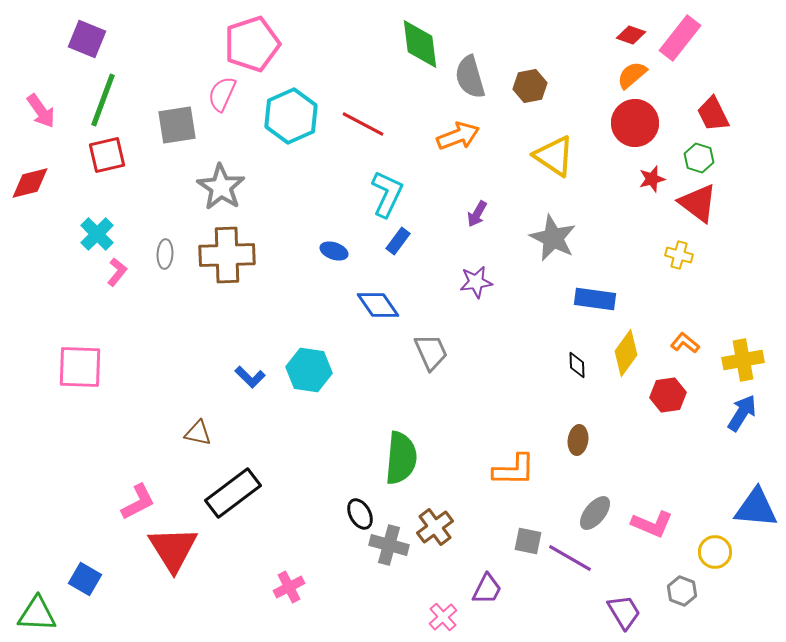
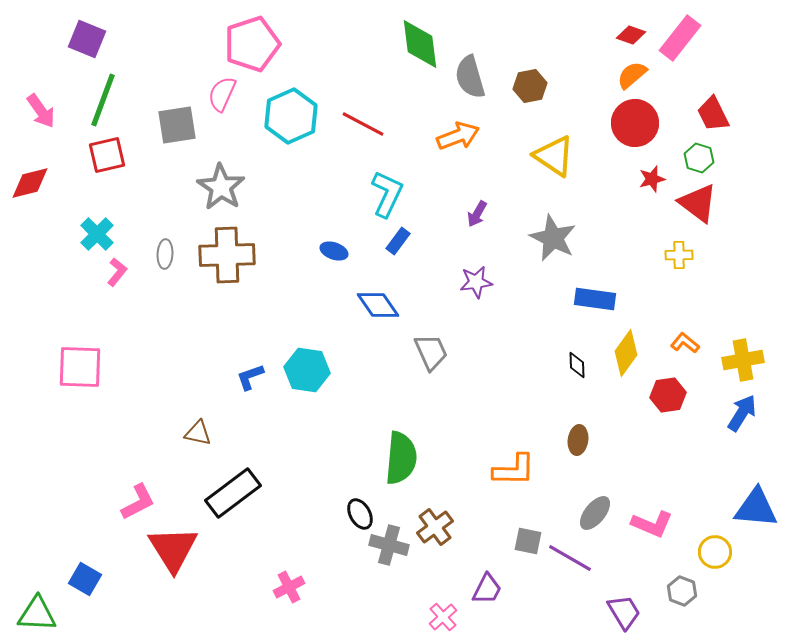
yellow cross at (679, 255): rotated 16 degrees counterclockwise
cyan hexagon at (309, 370): moved 2 px left
blue L-shape at (250, 377): rotated 116 degrees clockwise
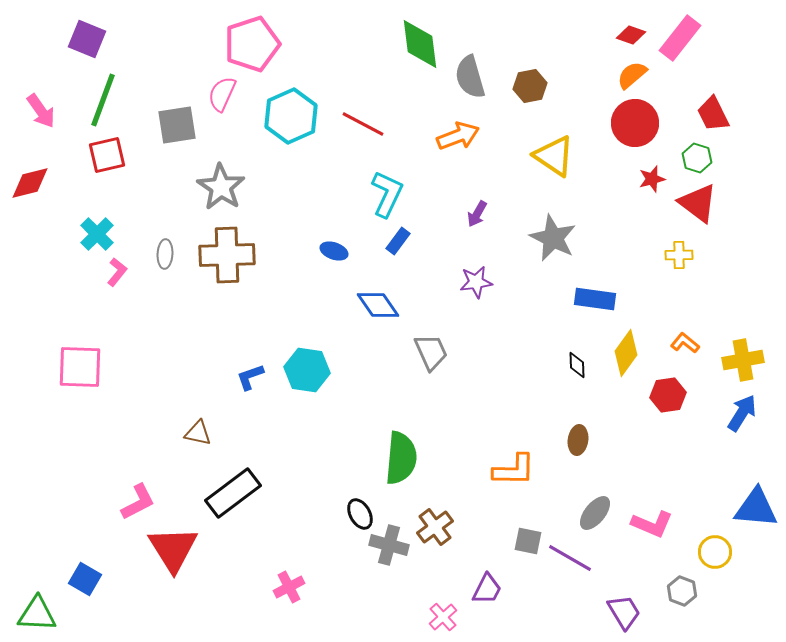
green hexagon at (699, 158): moved 2 px left
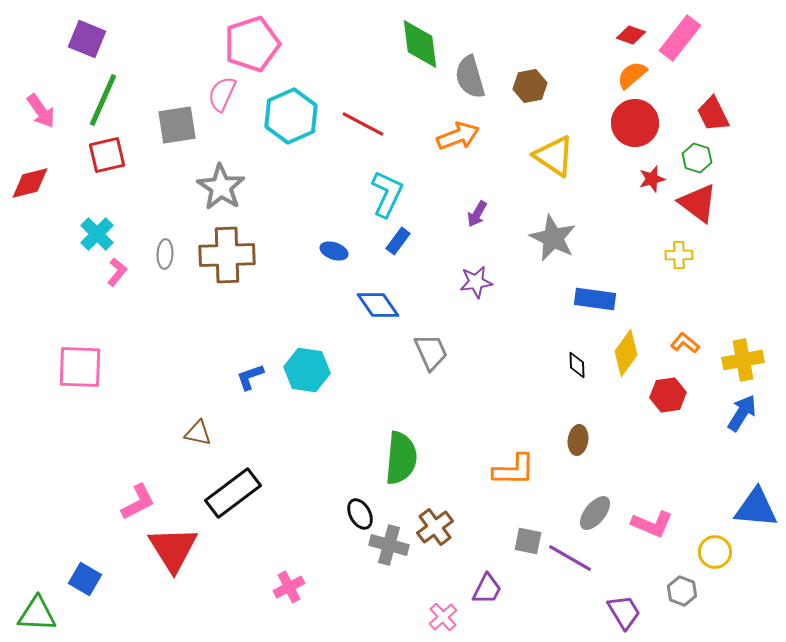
green line at (103, 100): rotated 4 degrees clockwise
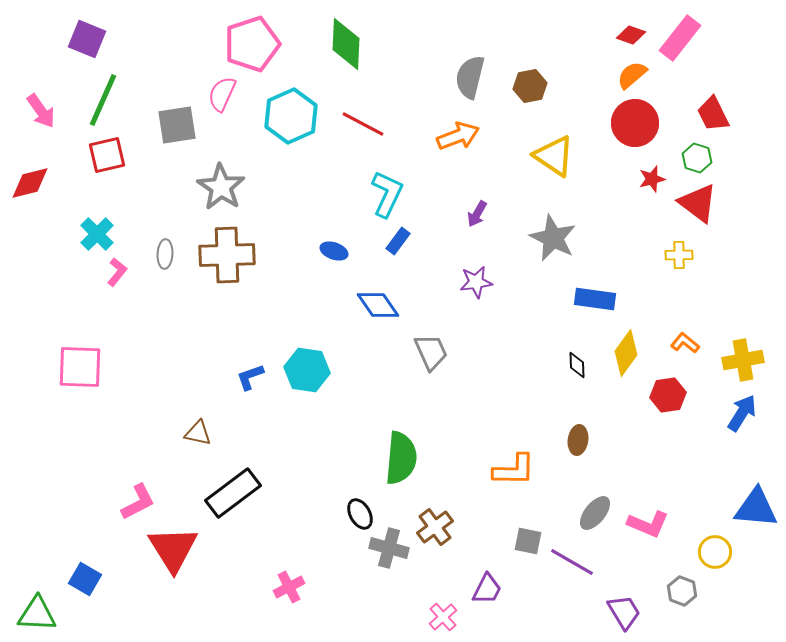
green diamond at (420, 44): moved 74 px left; rotated 10 degrees clockwise
gray semicircle at (470, 77): rotated 30 degrees clockwise
pink L-shape at (652, 524): moved 4 px left
gray cross at (389, 545): moved 3 px down
purple line at (570, 558): moved 2 px right, 4 px down
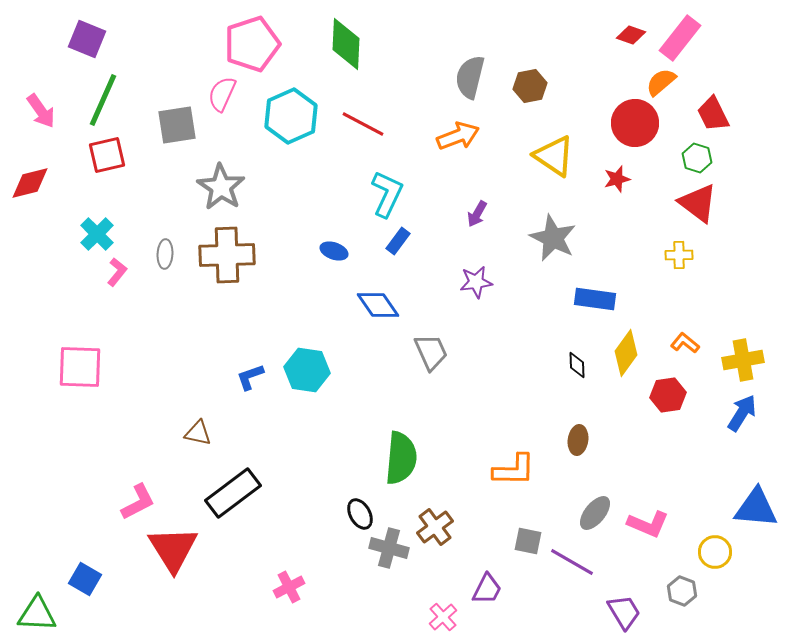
orange semicircle at (632, 75): moved 29 px right, 7 px down
red star at (652, 179): moved 35 px left
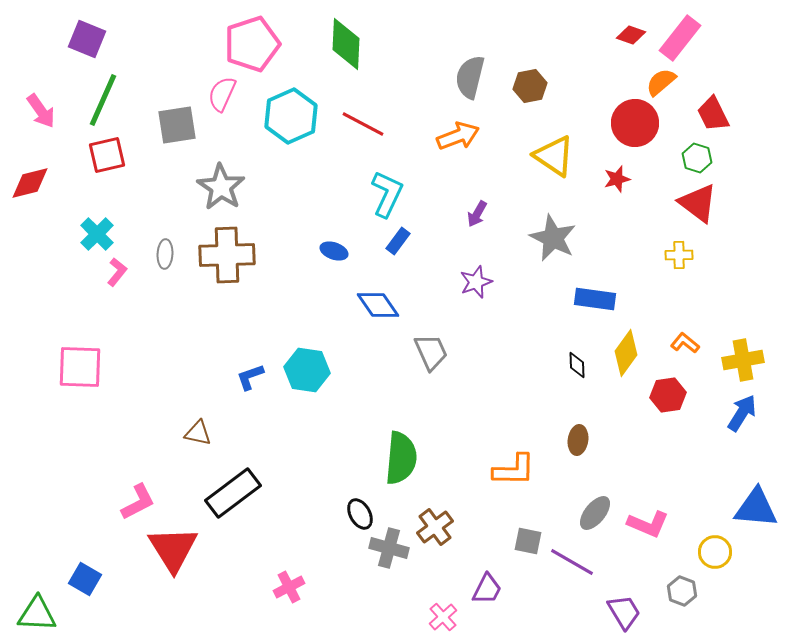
purple star at (476, 282): rotated 12 degrees counterclockwise
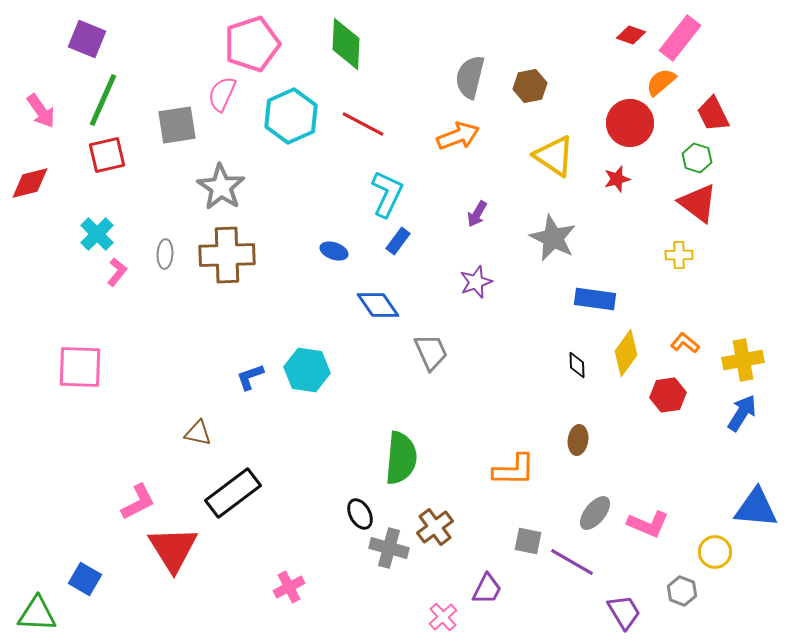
red circle at (635, 123): moved 5 px left
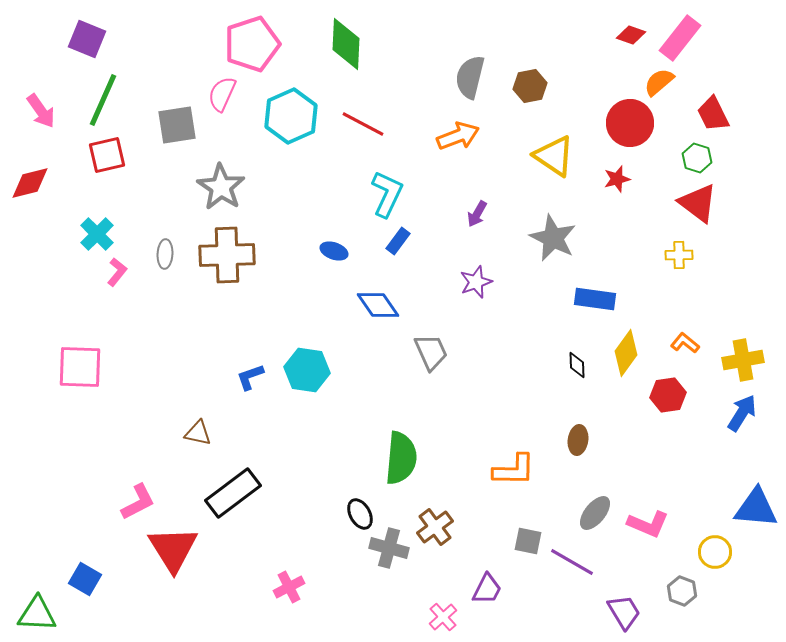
orange semicircle at (661, 82): moved 2 px left
